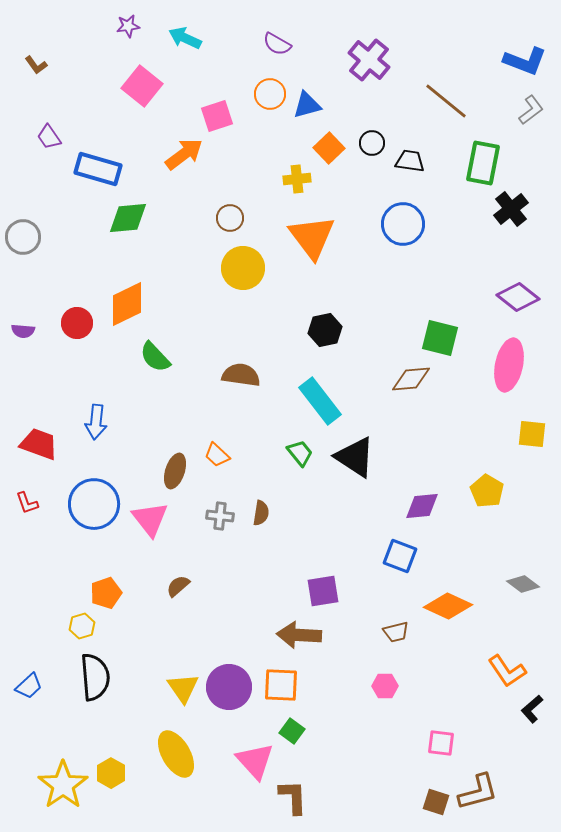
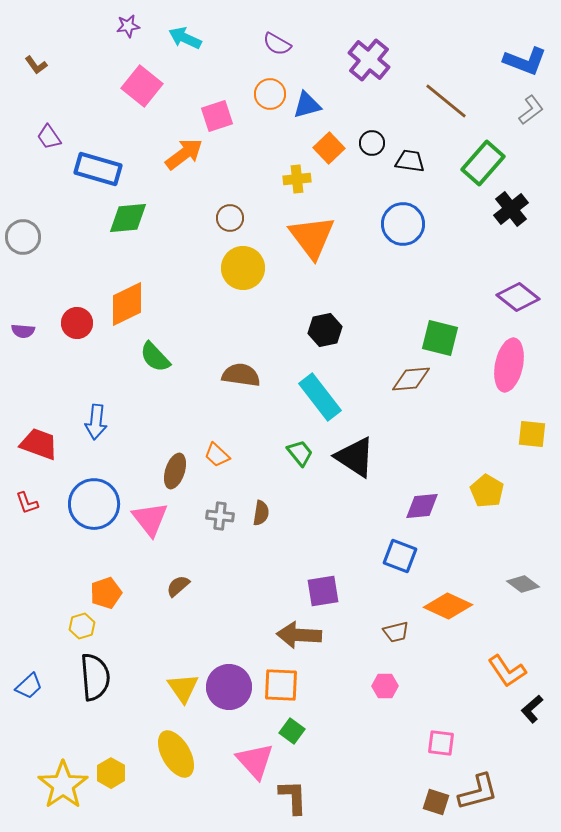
green rectangle at (483, 163): rotated 30 degrees clockwise
cyan rectangle at (320, 401): moved 4 px up
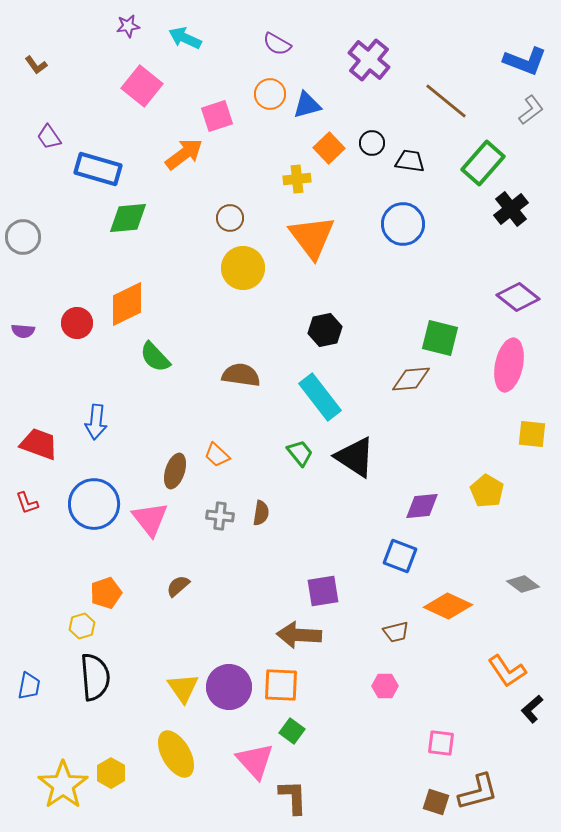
blue trapezoid at (29, 686): rotated 36 degrees counterclockwise
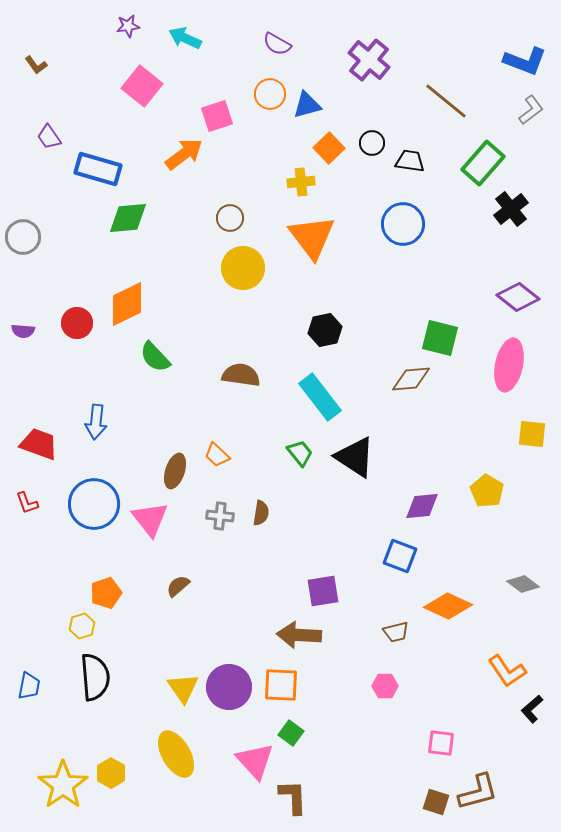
yellow cross at (297, 179): moved 4 px right, 3 px down
green square at (292, 731): moved 1 px left, 2 px down
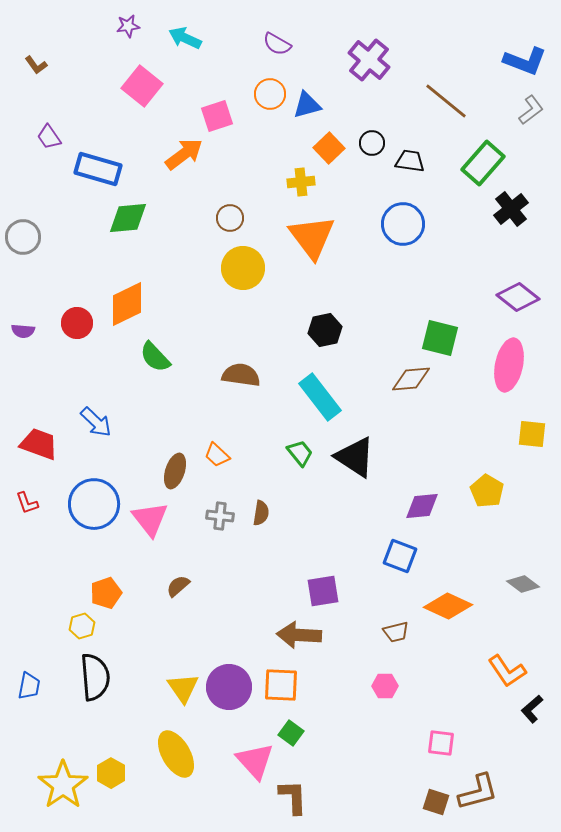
blue arrow at (96, 422): rotated 52 degrees counterclockwise
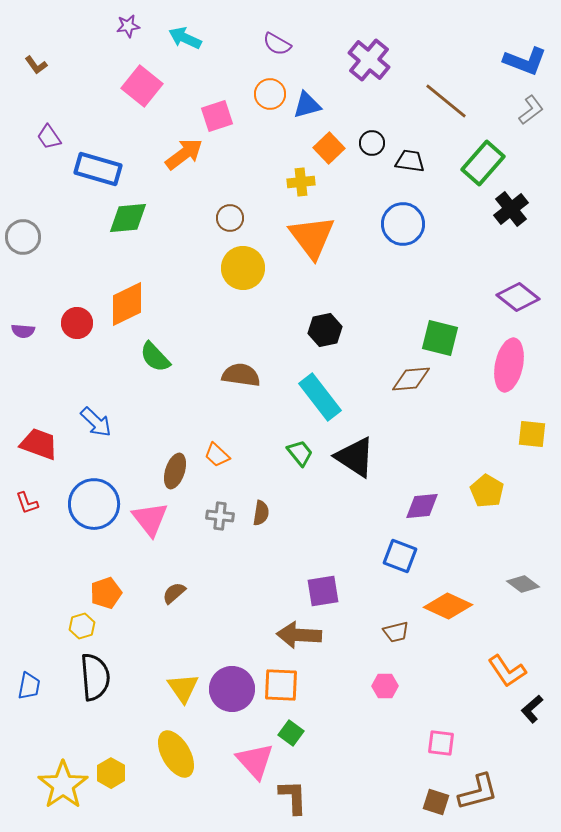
brown semicircle at (178, 586): moved 4 px left, 7 px down
purple circle at (229, 687): moved 3 px right, 2 px down
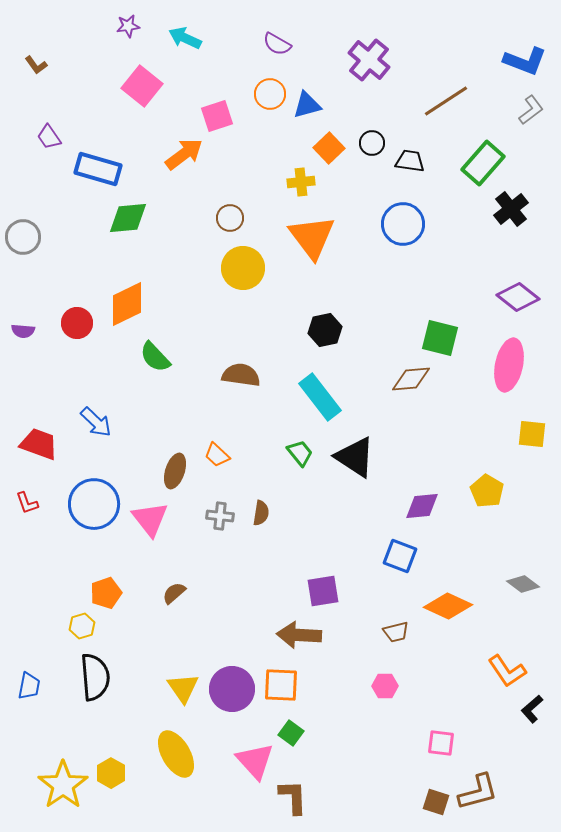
brown line at (446, 101): rotated 72 degrees counterclockwise
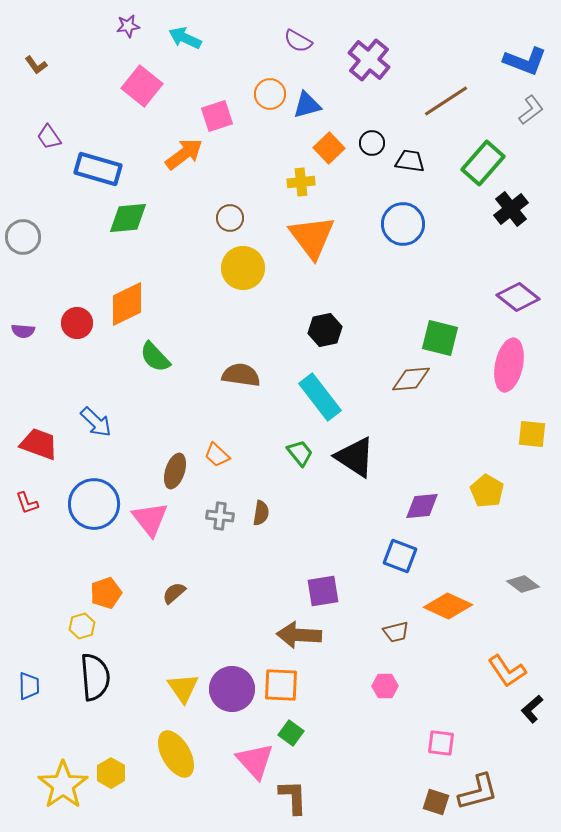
purple semicircle at (277, 44): moved 21 px right, 3 px up
blue trapezoid at (29, 686): rotated 12 degrees counterclockwise
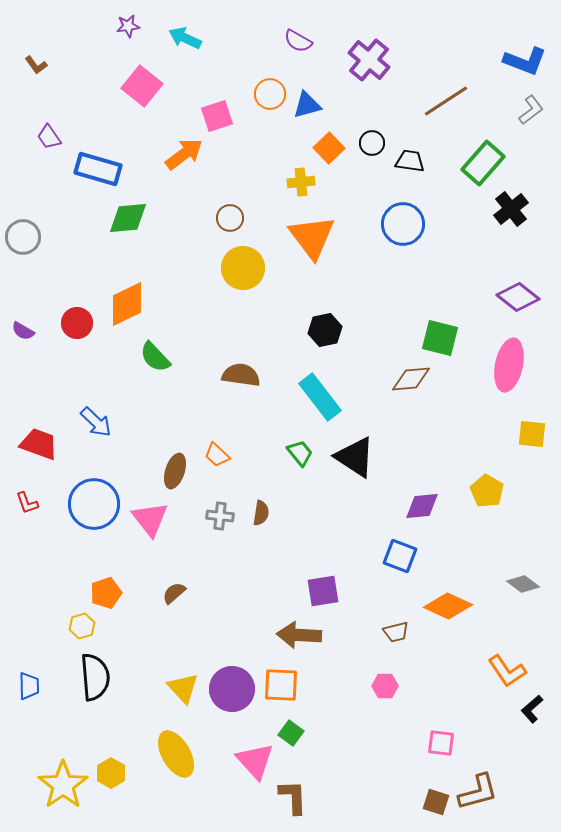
purple semicircle at (23, 331): rotated 25 degrees clockwise
yellow triangle at (183, 688): rotated 8 degrees counterclockwise
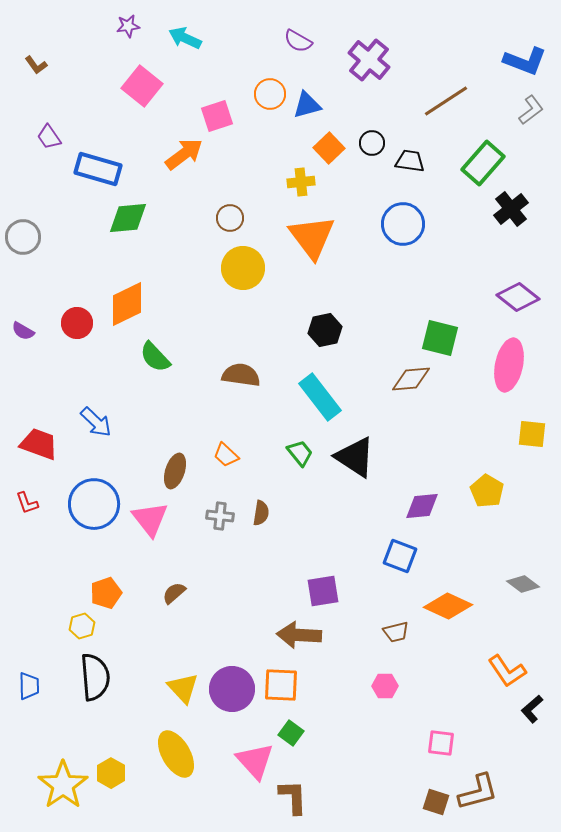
orange trapezoid at (217, 455): moved 9 px right
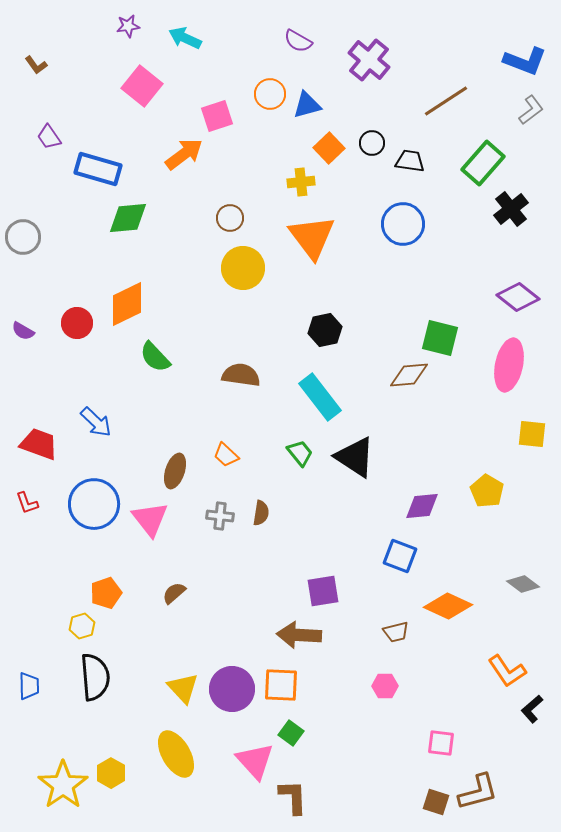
brown diamond at (411, 379): moved 2 px left, 4 px up
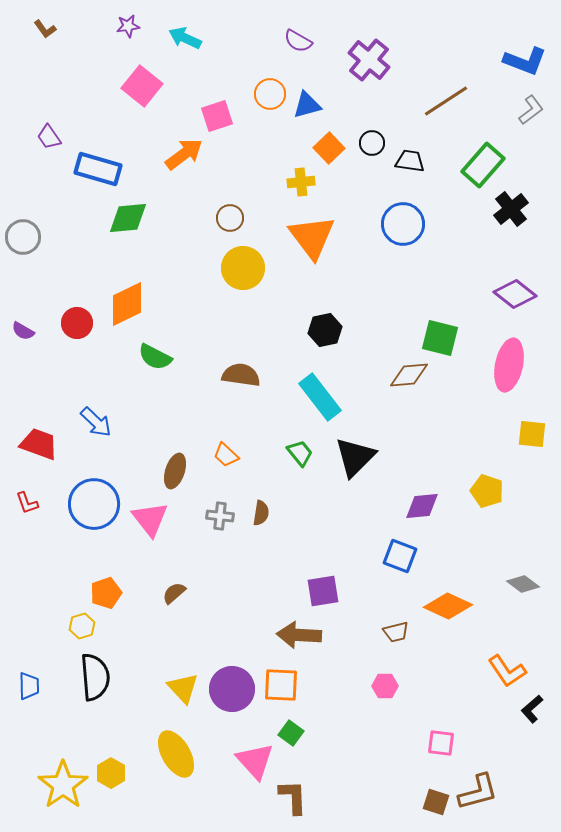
brown L-shape at (36, 65): moved 9 px right, 36 px up
green rectangle at (483, 163): moved 2 px down
purple diamond at (518, 297): moved 3 px left, 3 px up
green semicircle at (155, 357): rotated 20 degrees counterclockwise
black triangle at (355, 457): rotated 42 degrees clockwise
yellow pentagon at (487, 491): rotated 12 degrees counterclockwise
